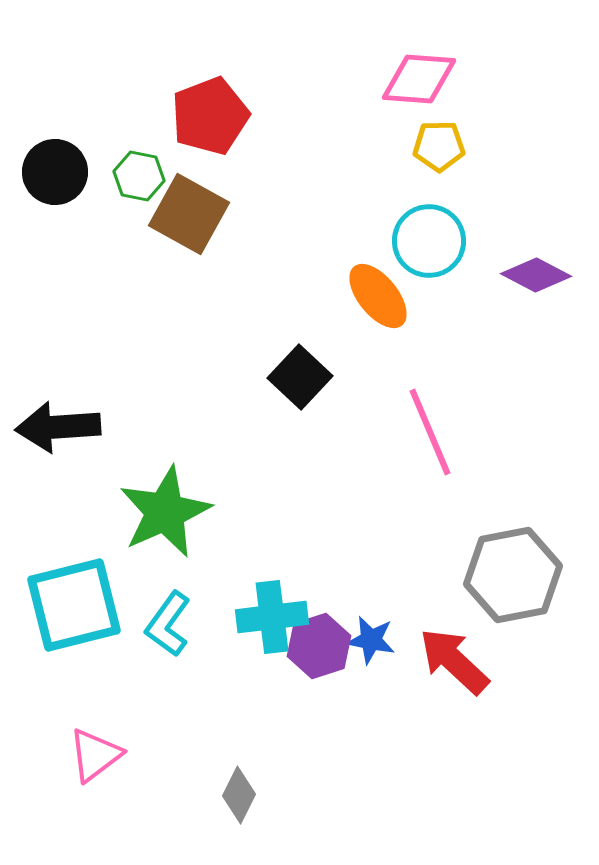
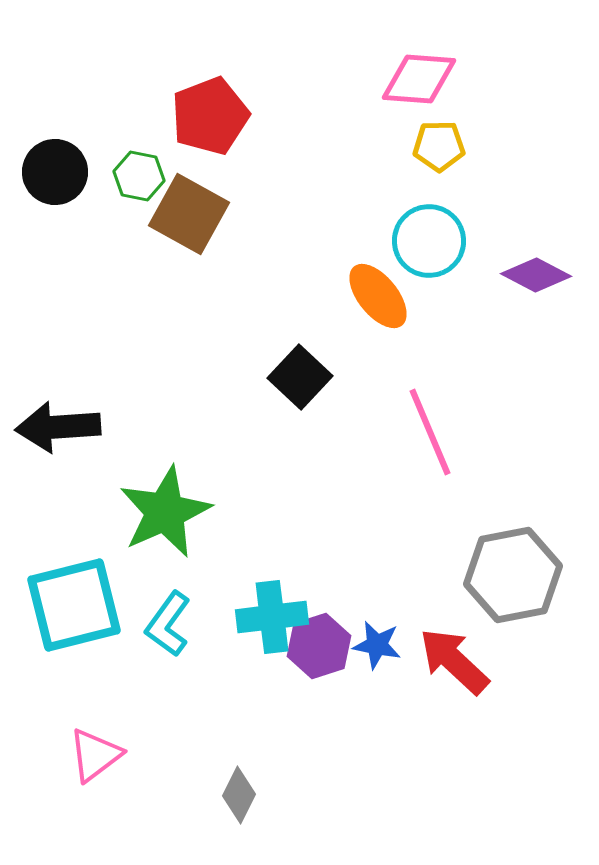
blue star: moved 6 px right, 5 px down
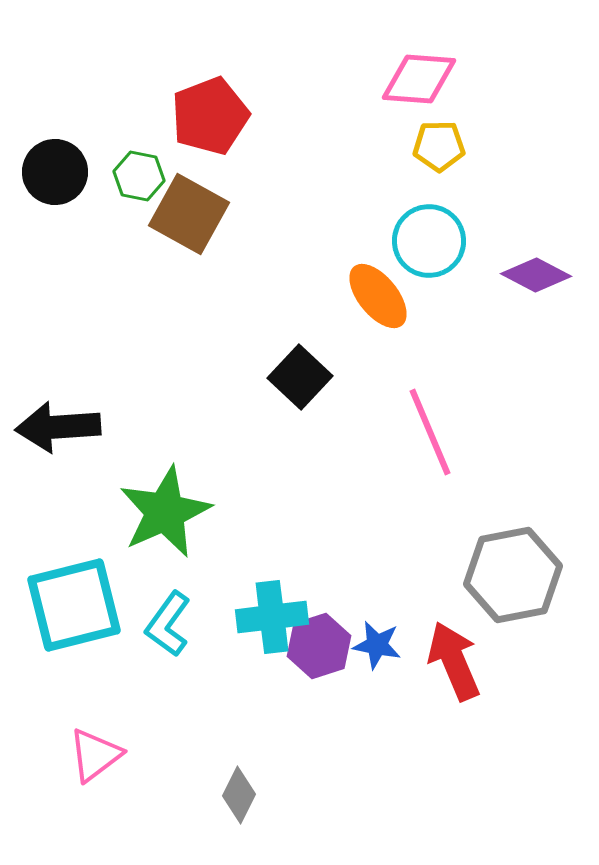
red arrow: rotated 24 degrees clockwise
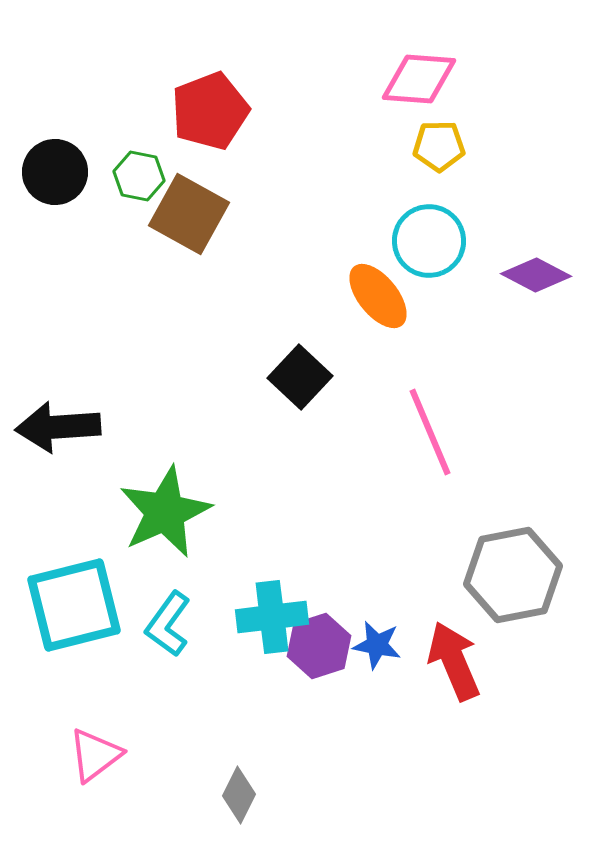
red pentagon: moved 5 px up
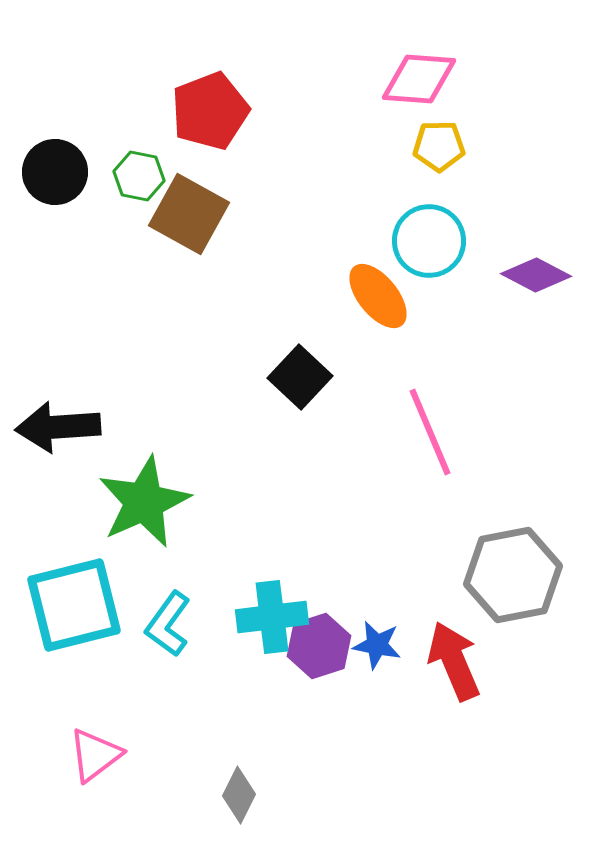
green star: moved 21 px left, 10 px up
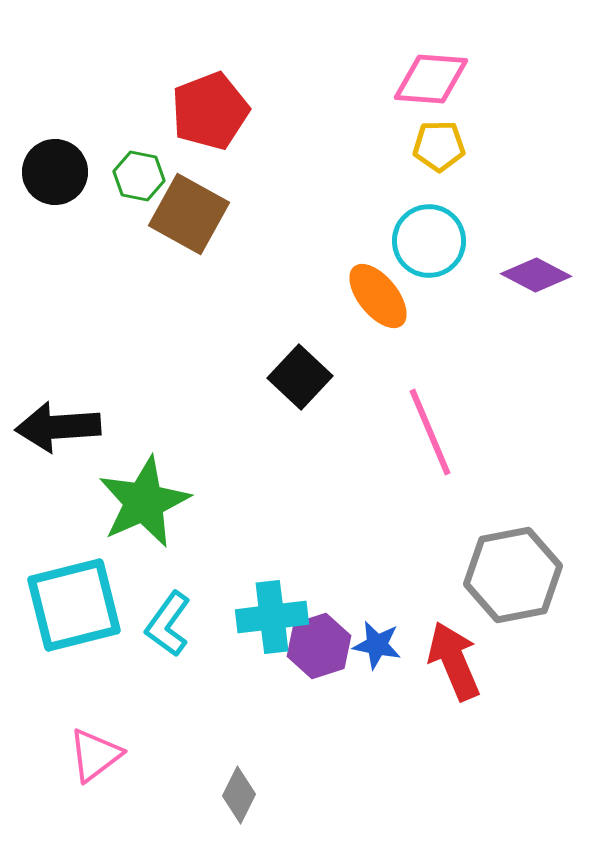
pink diamond: moved 12 px right
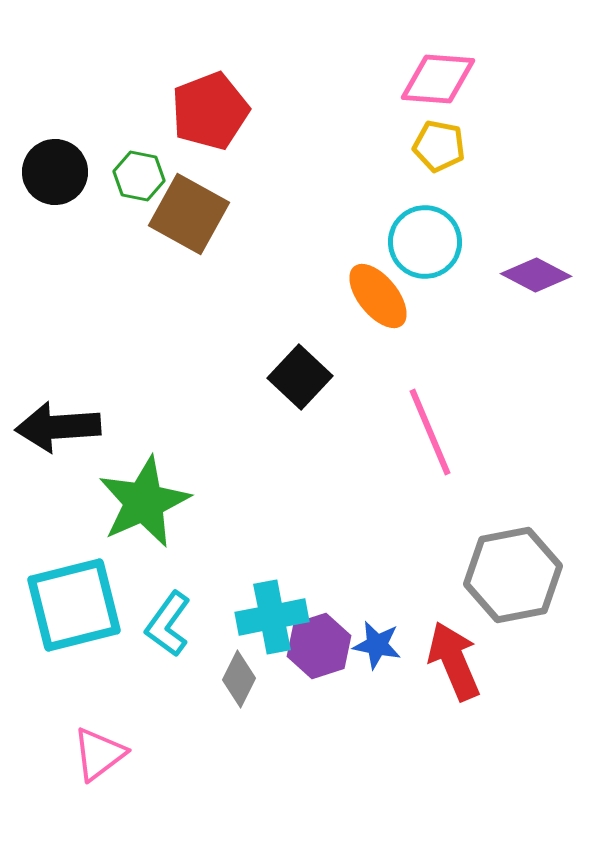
pink diamond: moved 7 px right
yellow pentagon: rotated 12 degrees clockwise
cyan circle: moved 4 px left, 1 px down
cyan cross: rotated 4 degrees counterclockwise
pink triangle: moved 4 px right, 1 px up
gray diamond: moved 116 px up
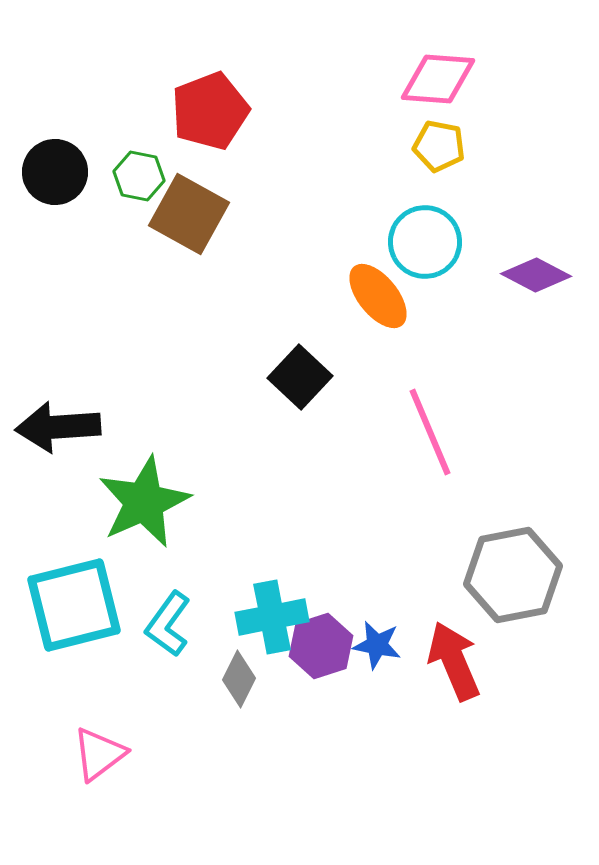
purple hexagon: moved 2 px right
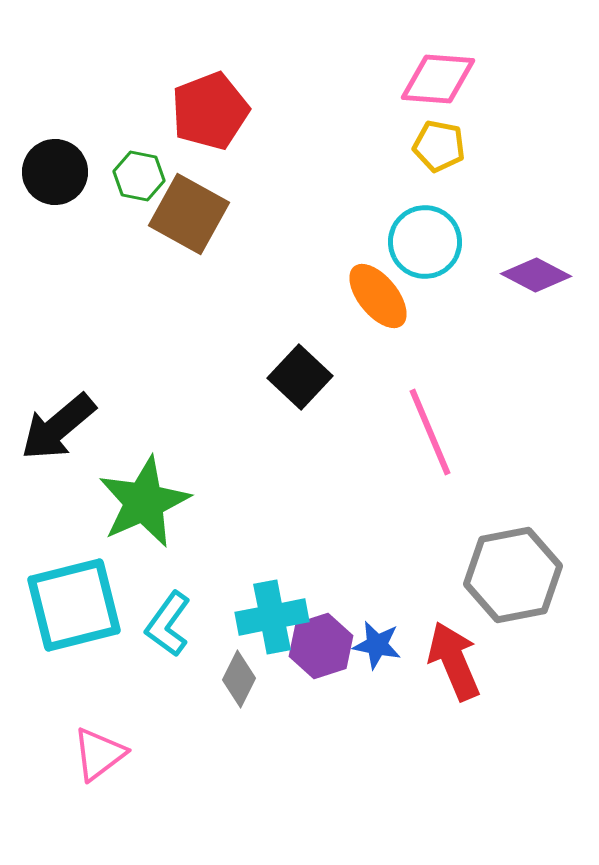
black arrow: rotated 36 degrees counterclockwise
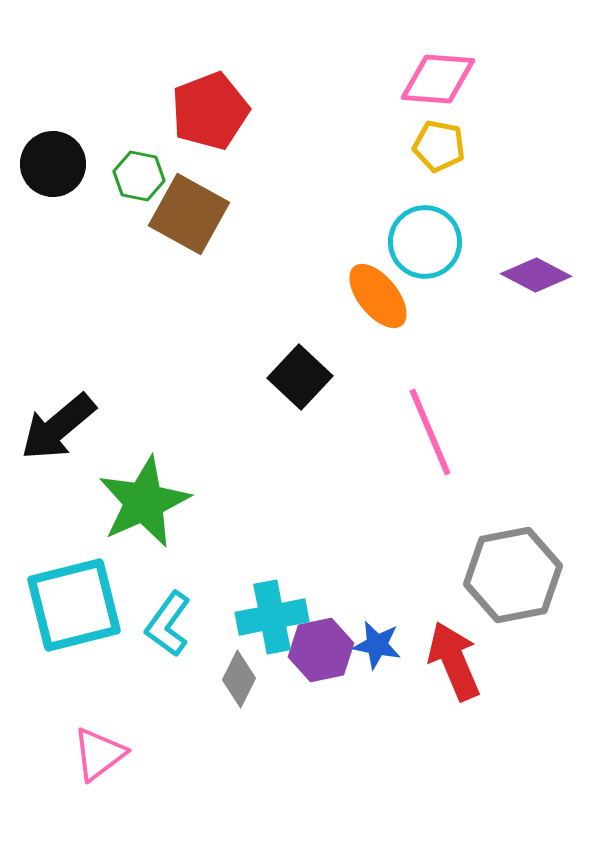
black circle: moved 2 px left, 8 px up
purple hexagon: moved 4 px down; rotated 6 degrees clockwise
